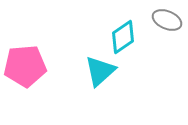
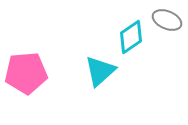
cyan diamond: moved 8 px right
pink pentagon: moved 1 px right, 7 px down
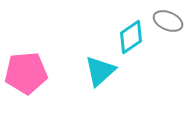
gray ellipse: moved 1 px right, 1 px down
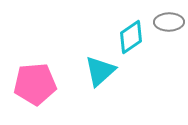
gray ellipse: moved 1 px right, 1 px down; rotated 24 degrees counterclockwise
pink pentagon: moved 9 px right, 11 px down
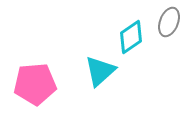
gray ellipse: rotated 68 degrees counterclockwise
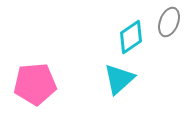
cyan triangle: moved 19 px right, 8 px down
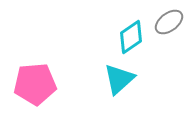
gray ellipse: rotated 32 degrees clockwise
